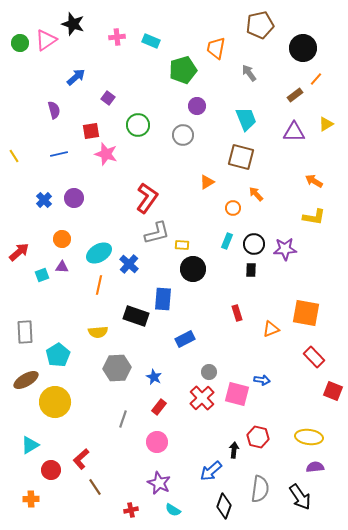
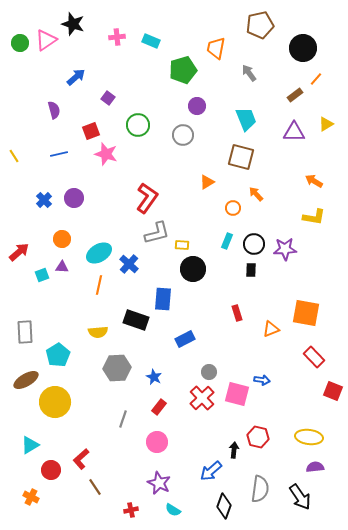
red square at (91, 131): rotated 12 degrees counterclockwise
black rectangle at (136, 316): moved 4 px down
orange cross at (31, 499): moved 2 px up; rotated 28 degrees clockwise
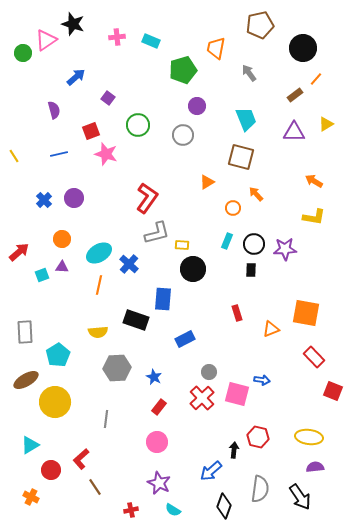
green circle at (20, 43): moved 3 px right, 10 px down
gray line at (123, 419): moved 17 px left; rotated 12 degrees counterclockwise
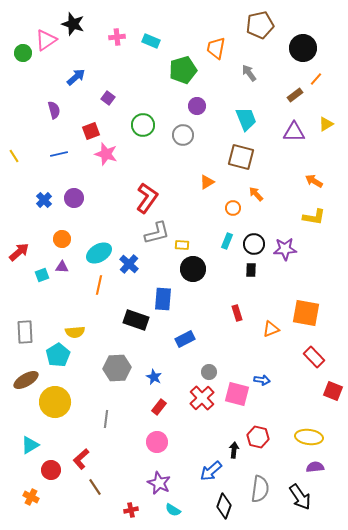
green circle at (138, 125): moved 5 px right
yellow semicircle at (98, 332): moved 23 px left
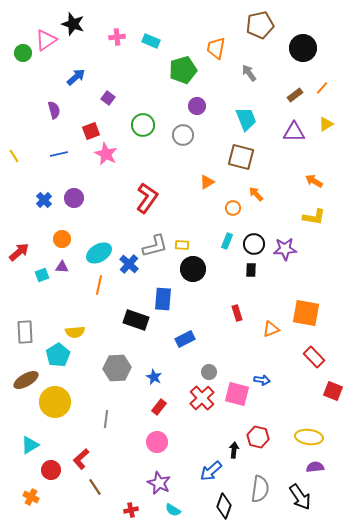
orange line at (316, 79): moved 6 px right, 9 px down
pink star at (106, 154): rotated 10 degrees clockwise
gray L-shape at (157, 233): moved 2 px left, 13 px down
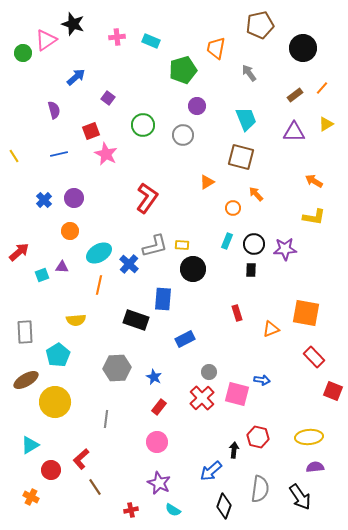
orange circle at (62, 239): moved 8 px right, 8 px up
yellow semicircle at (75, 332): moved 1 px right, 12 px up
yellow ellipse at (309, 437): rotated 12 degrees counterclockwise
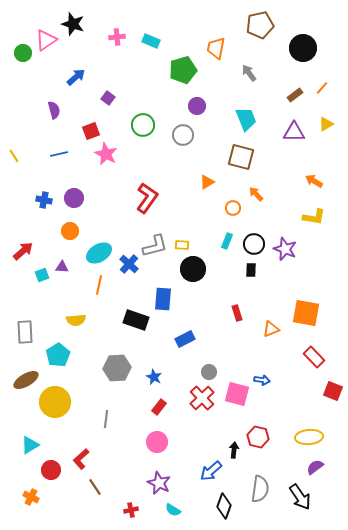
blue cross at (44, 200): rotated 35 degrees counterclockwise
purple star at (285, 249): rotated 25 degrees clockwise
red arrow at (19, 252): moved 4 px right, 1 px up
purple semicircle at (315, 467): rotated 30 degrees counterclockwise
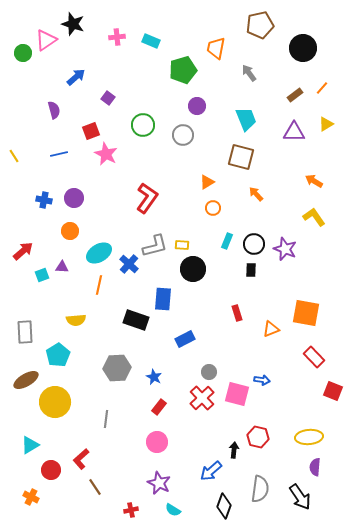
orange circle at (233, 208): moved 20 px left
yellow L-shape at (314, 217): rotated 135 degrees counterclockwise
purple semicircle at (315, 467): rotated 48 degrees counterclockwise
